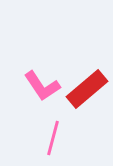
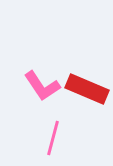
red rectangle: rotated 63 degrees clockwise
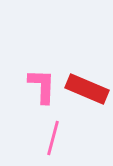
pink L-shape: rotated 144 degrees counterclockwise
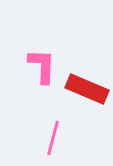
pink L-shape: moved 20 px up
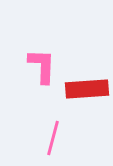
red rectangle: rotated 27 degrees counterclockwise
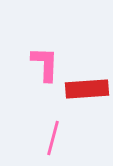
pink L-shape: moved 3 px right, 2 px up
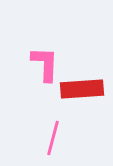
red rectangle: moved 5 px left
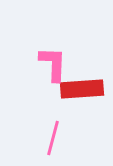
pink L-shape: moved 8 px right
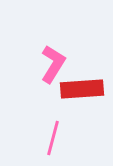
pink L-shape: rotated 30 degrees clockwise
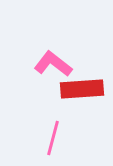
pink L-shape: rotated 84 degrees counterclockwise
